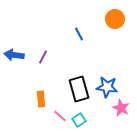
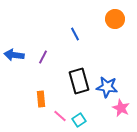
blue line: moved 4 px left
black rectangle: moved 8 px up
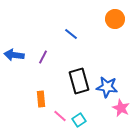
blue line: moved 4 px left; rotated 24 degrees counterclockwise
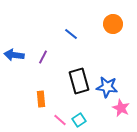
orange circle: moved 2 px left, 5 px down
pink line: moved 4 px down
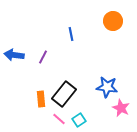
orange circle: moved 3 px up
blue line: rotated 40 degrees clockwise
black rectangle: moved 15 px left, 13 px down; rotated 55 degrees clockwise
pink line: moved 1 px left, 1 px up
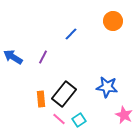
blue line: rotated 56 degrees clockwise
blue arrow: moved 1 px left, 2 px down; rotated 24 degrees clockwise
pink star: moved 3 px right, 7 px down
